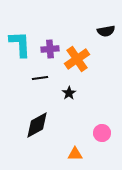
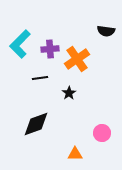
black semicircle: rotated 18 degrees clockwise
cyan L-shape: rotated 132 degrees counterclockwise
black diamond: moved 1 px left, 1 px up; rotated 8 degrees clockwise
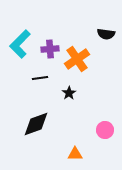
black semicircle: moved 3 px down
pink circle: moved 3 px right, 3 px up
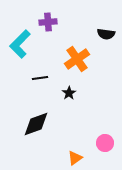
purple cross: moved 2 px left, 27 px up
pink circle: moved 13 px down
orange triangle: moved 4 px down; rotated 35 degrees counterclockwise
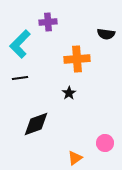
orange cross: rotated 30 degrees clockwise
black line: moved 20 px left
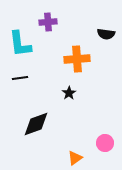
cyan L-shape: rotated 52 degrees counterclockwise
